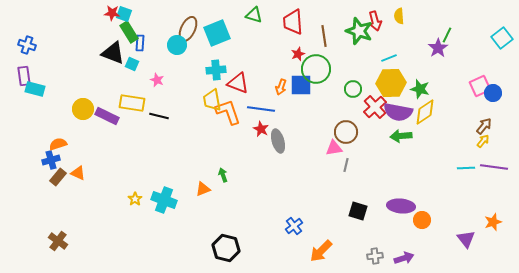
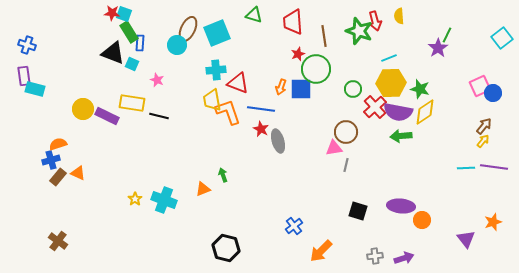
blue square at (301, 85): moved 4 px down
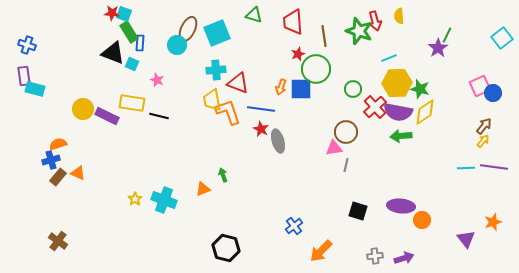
yellow hexagon at (391, 83): moved 6 px right
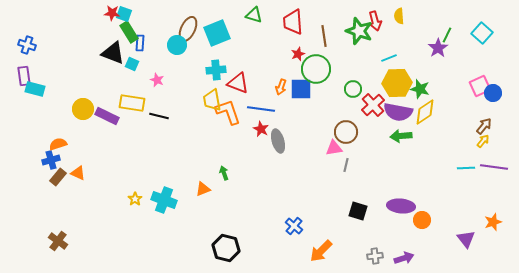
cyan square at (502, 38): moved 20 px left, 5 px up; rotated 10 degrees counterclockwise
red cross at (375, 107): moved 2 px left, 2 px up
green arrow at (223, 175): moved 1 px right, 2 px up
blue cross at (294, 226): rotated 12 degrees counterclockwise
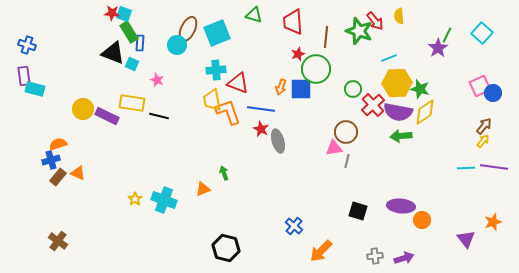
red arrow at (375, 21): rotated 24 degrees counterclockwise
brown line at (324, 36): moved 2 px right, 1 px down; rotated 15 degrees clockwise
gray line at (346, 165): moved 1 px right, 4 px up
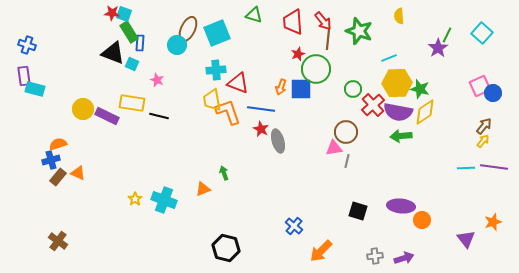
red arrow at (375, 21): moved 52 px left
brown line at (326, 37): moved 2 px right, 2 px down
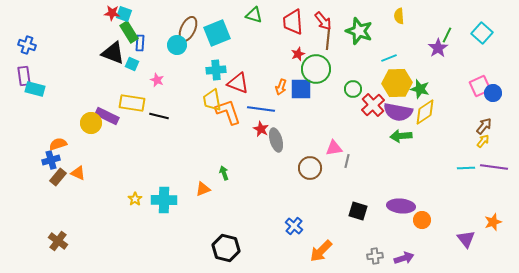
yellow circle at (83, 109): moved 8 px right, 14 px down
brown circle at (346, 132): moved 36 px left, 36 px down
gray ellipse at (278, 141): moved 2 px left, 1 px up
cyan cross at (164, 200): rotated 20 degrees counterclockwise
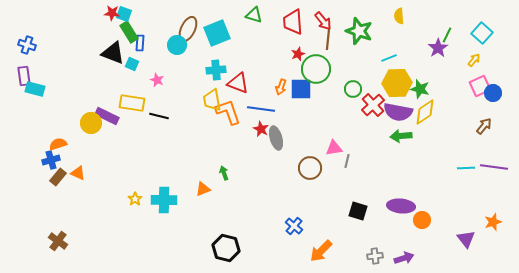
gray ellipse at (276, 140): moved 2 px up
yellow arrow at (483, 141): moved 9 px left, 81 px up
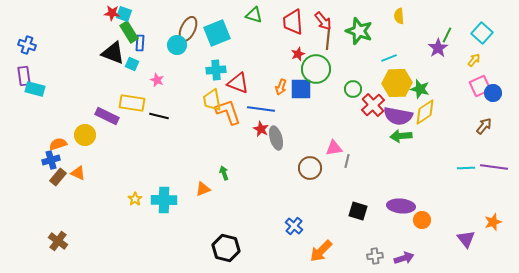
purple semicircle at (398, 112): moved 4 px down
yellow circle at (91, 123): moved 6 px left, 12 px down
